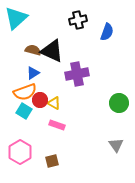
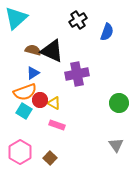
black cross: rotated 18 degrees counterclockwise
brown square: moved 2 px left, 3 px up; rotated 32 degrees counterclockwise
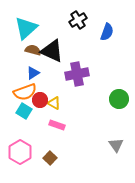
cyan triangle: moved 10 px right, 10 px down
green circle: moved 4 px up
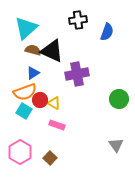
black cross: rotated 24 degrees clockwise
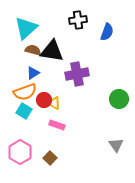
black triangle: rotated 15 degrees counterclockwise
red circle: moved 4 px right
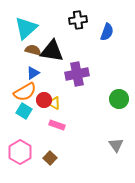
orange semicircle: rotated 10 degrees counterclockwise
